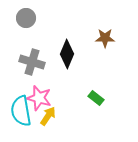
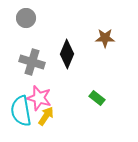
green rectangle: moved 1 px right
yellow arrow: moved 2 px left
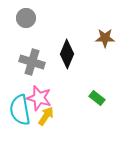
cyan semicircle: moved 1 px left, 1 px up
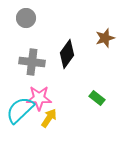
brown star: rotated 18 degrees counterclockwise
black diamond: rotated 12 degrees clockwise
gray cross: rotated 10 degrees counterclockwise
pink star: rotated 15 degrees counterclockwise
cyan semicircle: rotated 56 degrees clockwise
yellow arrow: moved 3 px right, 2 px down
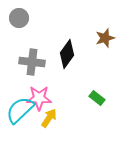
gray circle: moved 7 px left
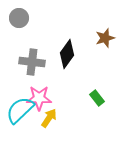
green rectangle: rotated 14 degrees clockwise
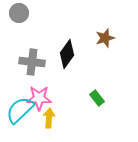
gray circle: moved 5 px up
yellow arrow: rotated 30 degrees counterclockwise
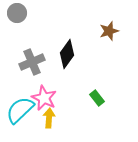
gray circle: moved 2 px left
brown star: moved 4 px right, 7 px up
gray cross: rotated 30 degrees counterclockwise
pink star: moved 5 px right; rotated 25 degrees clockwise
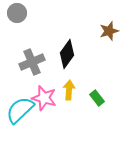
pink star: rotated 10 degrees counterclockwise
yellow arrow: moved 20 px right, 28 px up
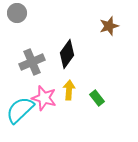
brown star: moved 5 px up
